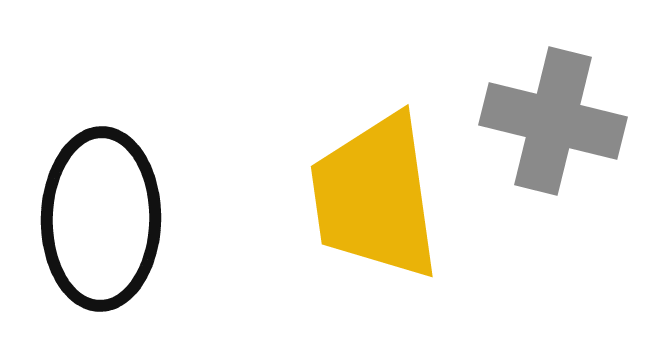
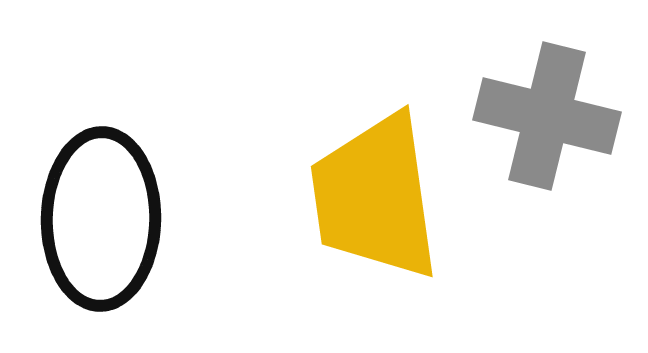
gray cross: moved 6 px left, 5 px up
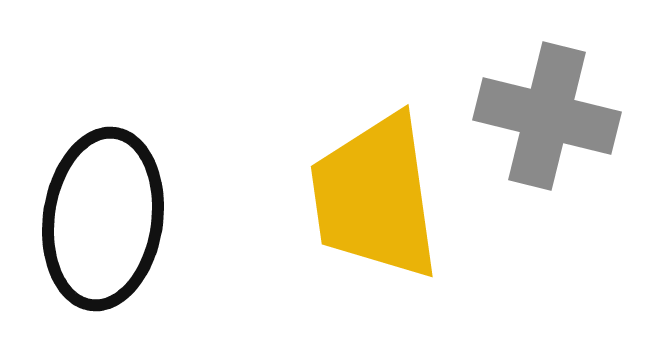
black ellipse: moved 2 px right; rotated 7 degrees clockwise
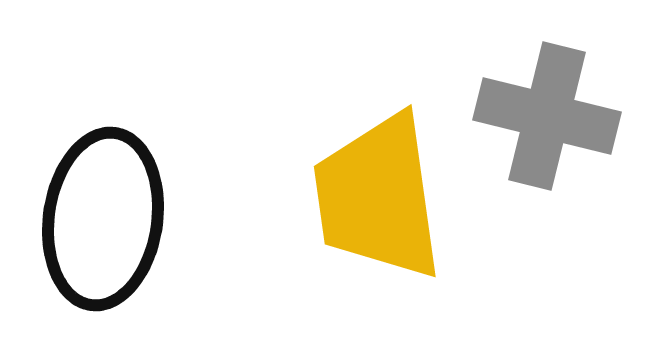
yellow trapezoid: moved 3 px right
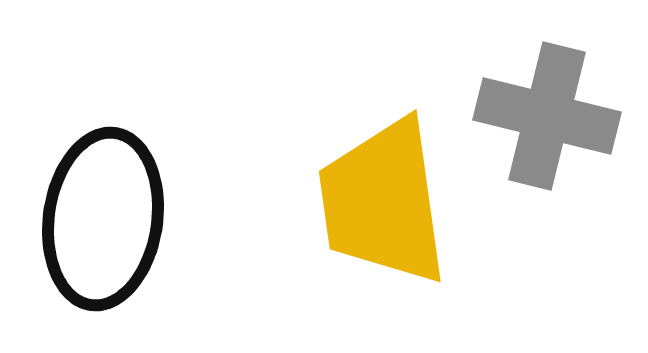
yellow trapezoid: moved 5 px right, 5 px down
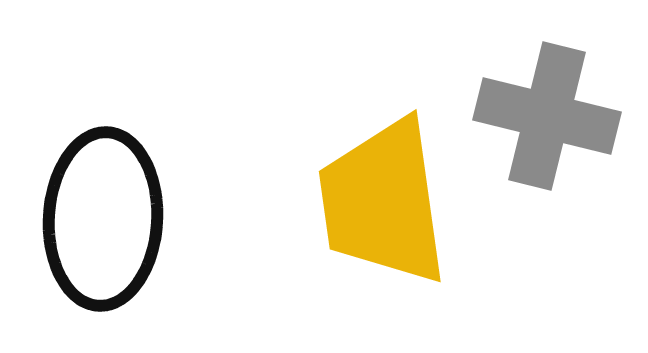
black ellipse: rotated 5 degrees counterclockwise
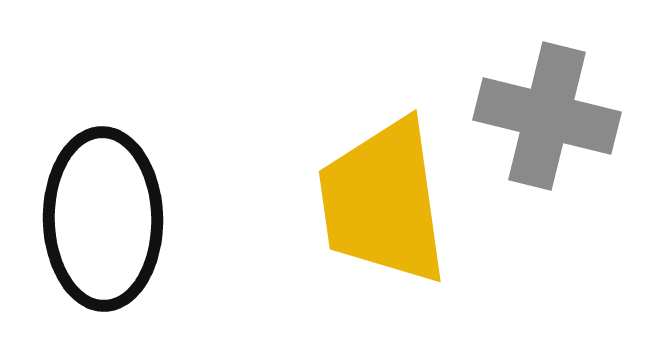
black ellipse: rotated 4 degrees counterclockwise
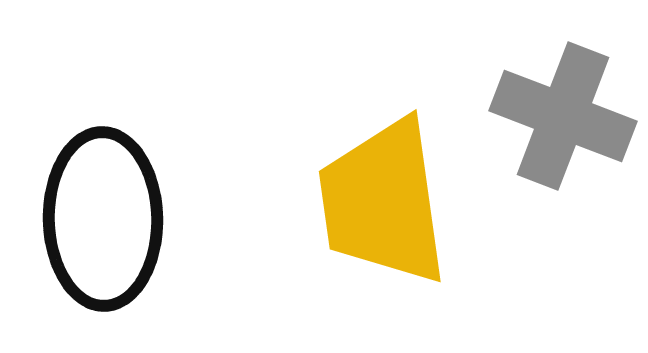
gray cross: moved 16 px right; rotated 7 degrees clockwise
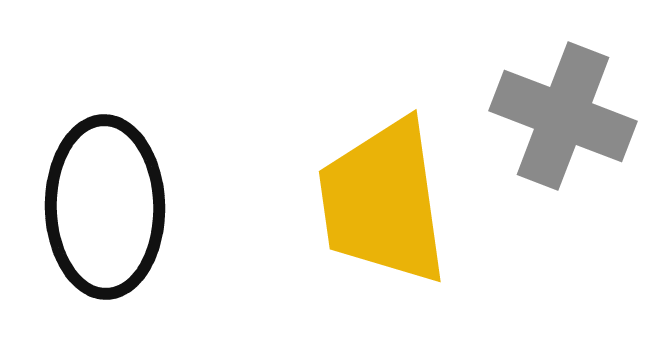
black ellipse: moved 2 px right, 12 px up
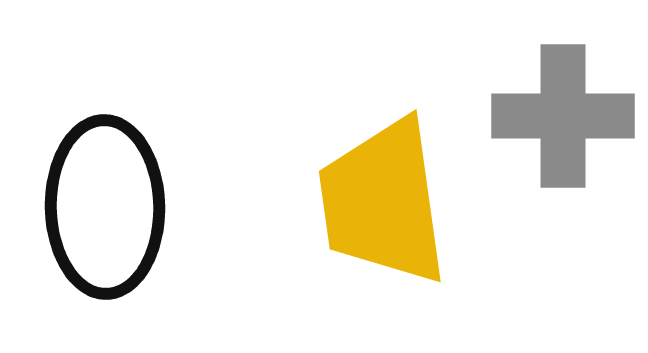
gray cross: rotated 21 degrees counterclockwise
